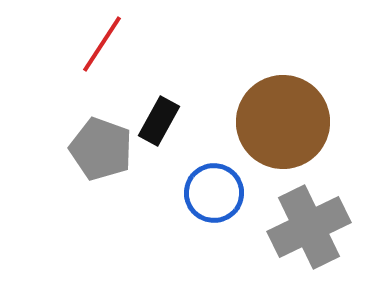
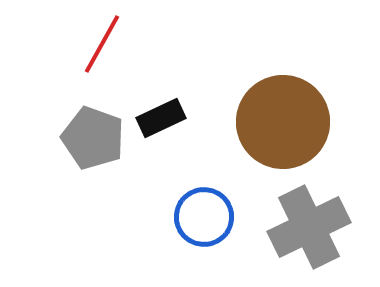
red line: rotated 4 degrees counterclockwise
black rectangle: moved 2 px right, 3 px up; rotated 36 degrees clockwise
gray pentagon: moved 8 px left, 11 px up
blue circle: moved 10 px left, 24 px down
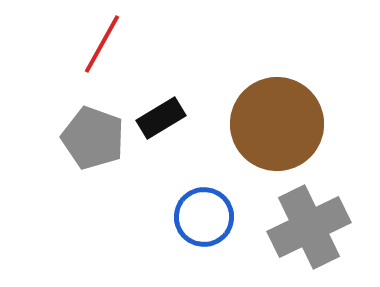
black rectangle: rotated 6 degrees counterclockwise
brown circle: moved 6 px left, 2 px down
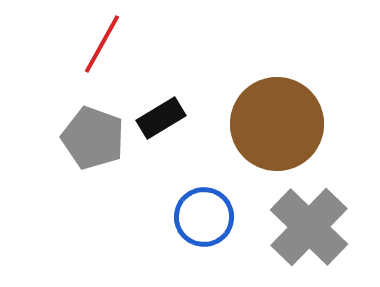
gray cross: rotated 20 degrees counterclockwise
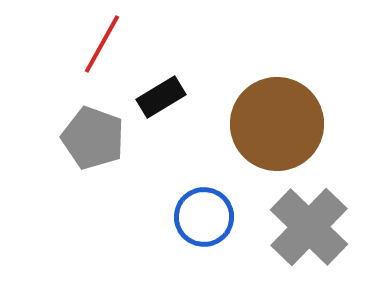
black rectangle: moved 21 px up
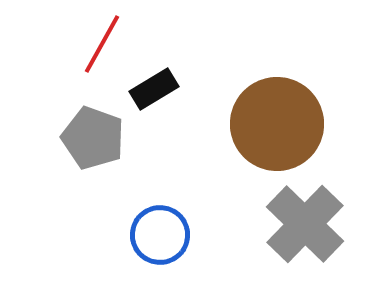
black rectangle: moved 7 px left, 8 px up
blue circle: moved 44 px left, 18 px down
gray cross: moved 4 px left, 3 px up
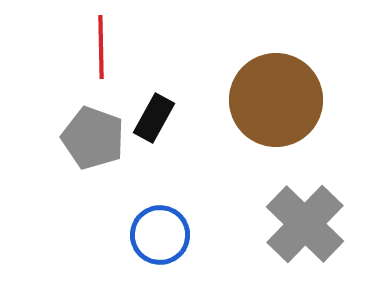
red line: moved 1 px left, 3 px down; rotated 30 degrees counterclockwise
black rectangle: moved 29 px down; rotated 30 degrees counterclockwise
brown circle: moved 1 px left, 24 px up
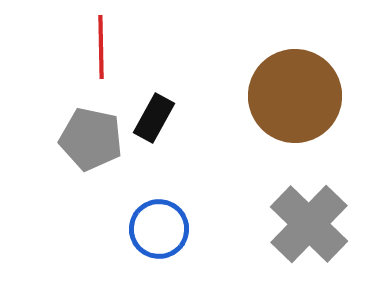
brown circle: moved 19 px right, 4 px up
gray pentagon: moved 2 px left, 1 px down; rotated 8 degrees counterclockwise
gray cross: moved 4 px right
blue circle: moved 1 px left, 6 px up
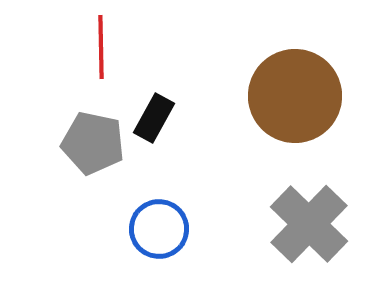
gray pentagon: moved 2 px right, 4 px down
